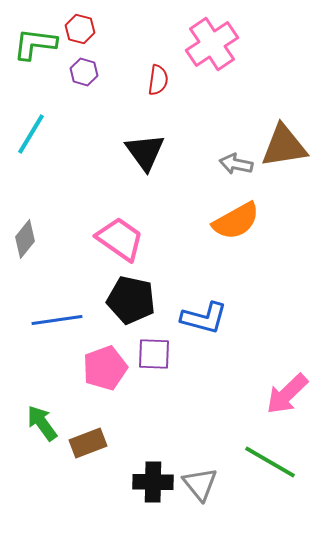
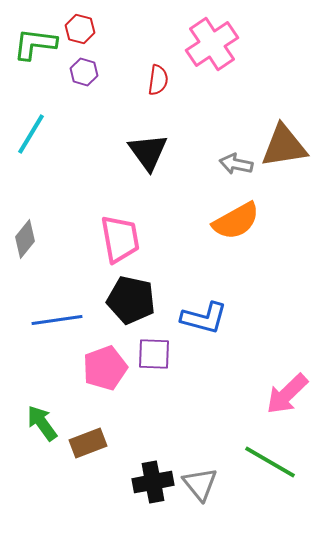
black triangle: moved 3 px right
pink trapezoid: rotated 45 degrees clockwise
black cross: rotated 12 degrees counterclockwise
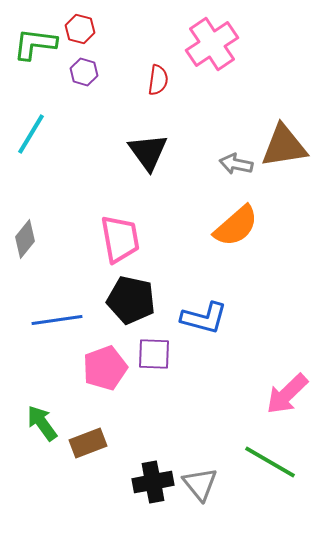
orange semicircle: moved 5 px down; rotated 12 degrees counterclockwise
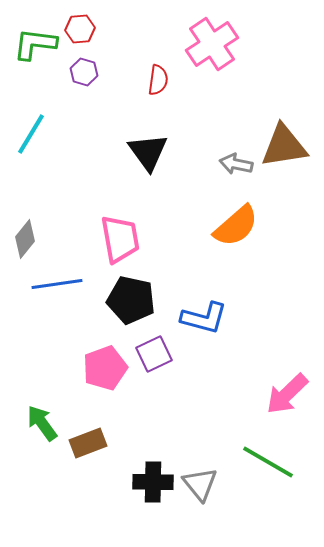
red hexagon: rotated 20 degrees counterclockwise
blue line: moved 36 px up
purple square: rotated 27 degrees counterclockwise
green line: moved 2 px left
black cross: rotated 12 degrees clockwise
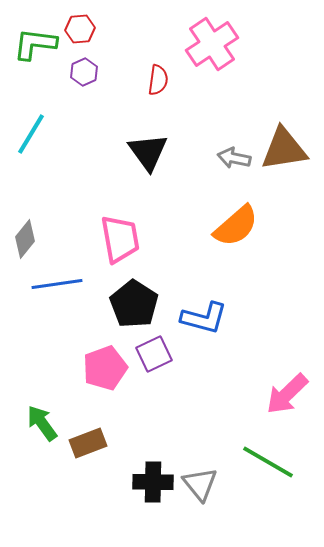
purple hexagon: rotated 20 degrees clockwise
brown triangle: moved 3 px down
gray arrow: moved 2 px left, 6 px up
black pentagon: moved 3 px right, 4 px down; rotated 21 degrees clockwise
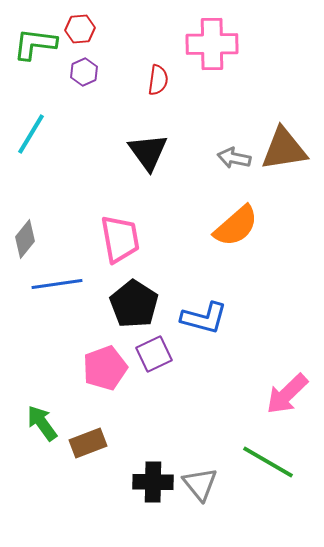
pink cross: rotated 33 degrees clockwise
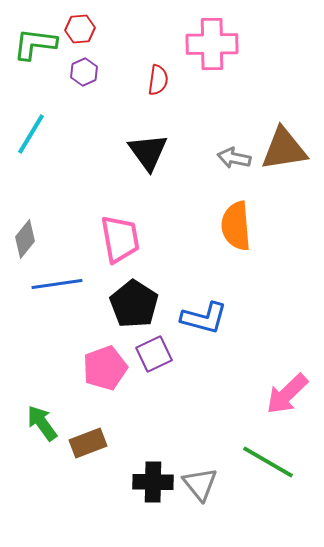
orange semicircle: rotated 126 degrees clockwise
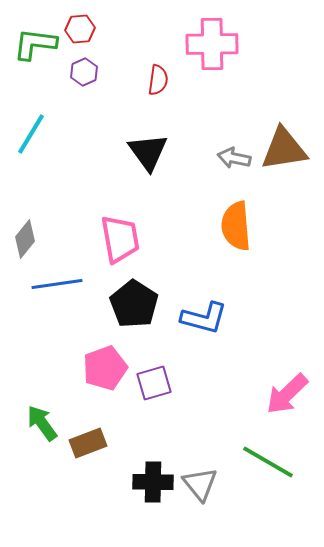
purple square: moved 29 px down; rotated 9 degrees clockwise
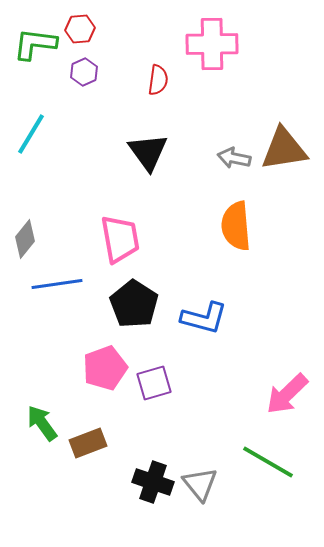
black cross: rotated 18 degrees clockwise
